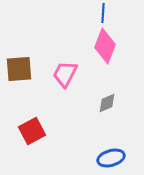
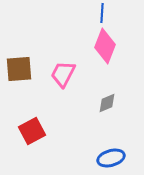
blue line: moved 1 px left
pink trapezoid: moved 2 px left
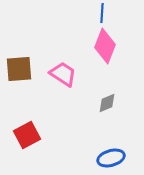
pink trapezoid: rotated 96 degrees clockwise
red square: moved 5 px left, 4 px down
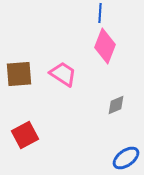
blue line: moved 2 px left
brown square: moved 5 px down
gray diamond: moved 9 px right, 2 px down
red square: moved 2 px left
blue ellipse: moved 15 px right; rotated 20 degrees counterclockwise
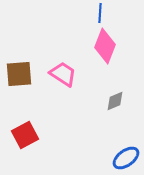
gray diamond: moved 1 px left, 4 px up
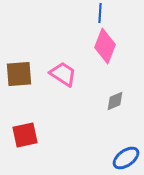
red square: rotated 16 degrees clockwise
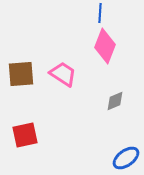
brown square: moved 2 px right
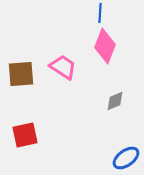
pink trapezoid: moved 7 px up
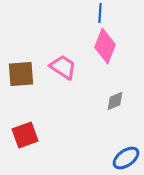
red square: rotated 8 degrees counterclockwise
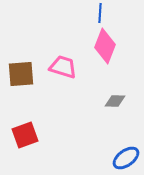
pink trapezoid: rotated 16 degrees counterclockwise
gray diamond: rotated 25 degrees clockwise
